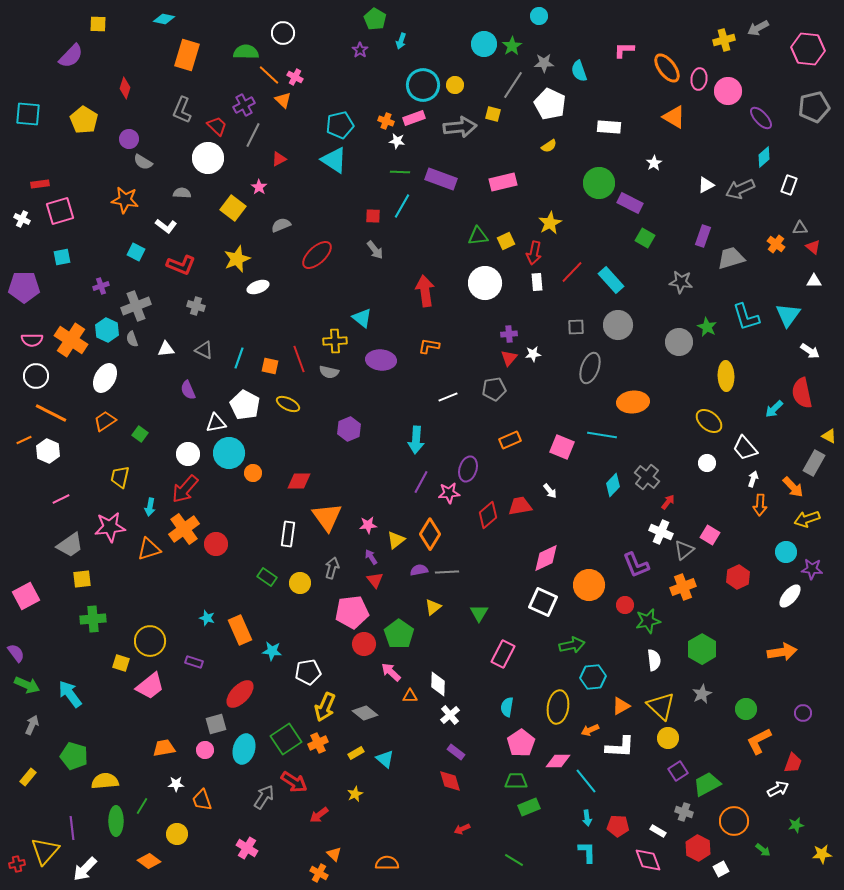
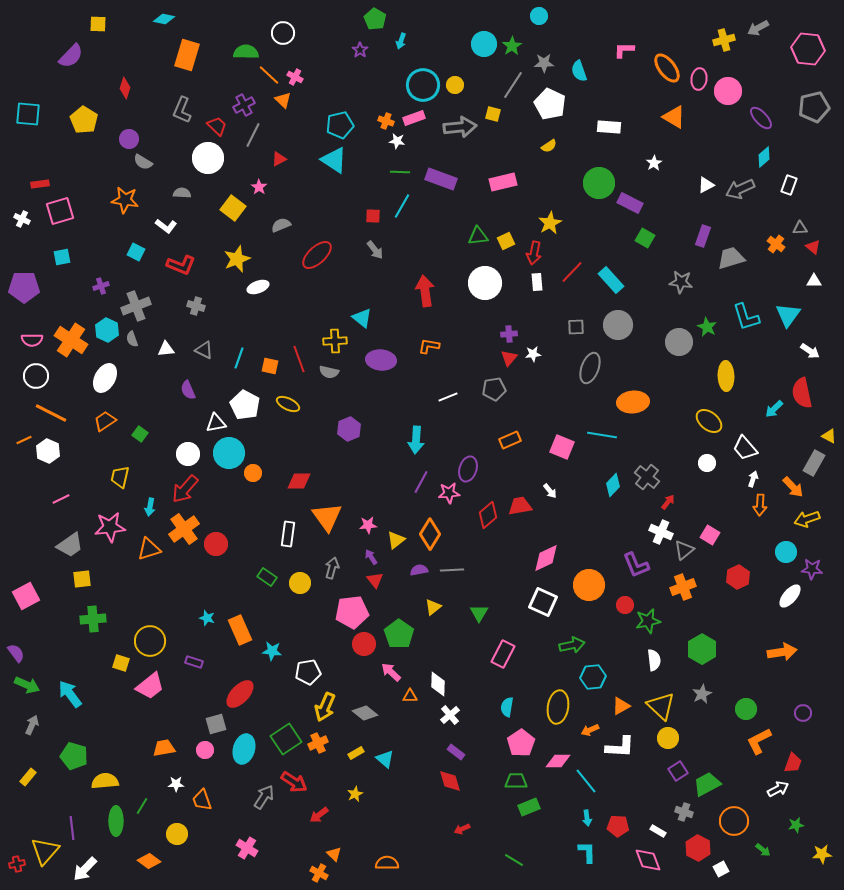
gray line at (447, 572): moved 5 px right, 2 px up
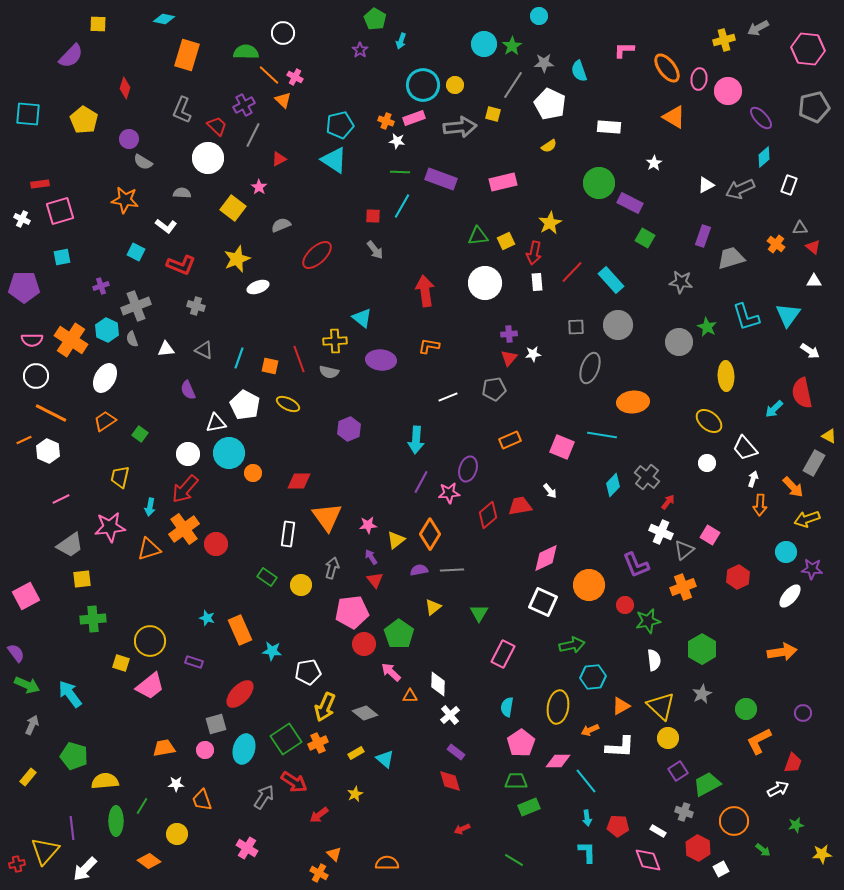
yellow circle at (300, 583): moved 1 px right, 2 px down
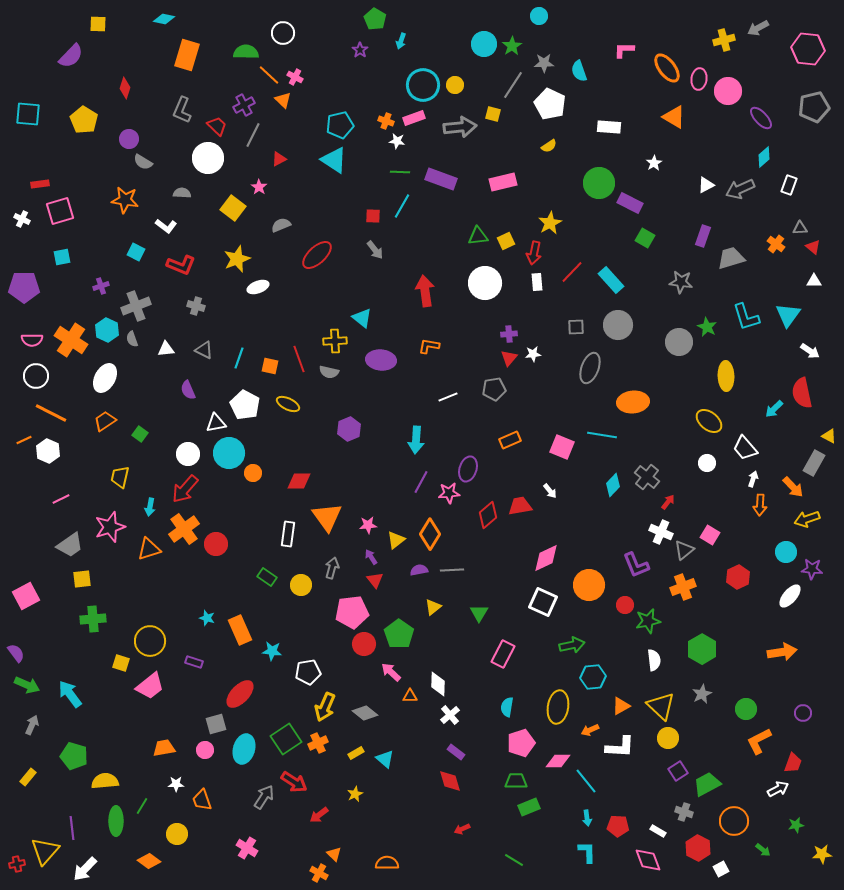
pink star at (110, 527): rotated 12 degrees counterclockwise
pink pentagon at (521, 743): rotated 16 degrees clockwise
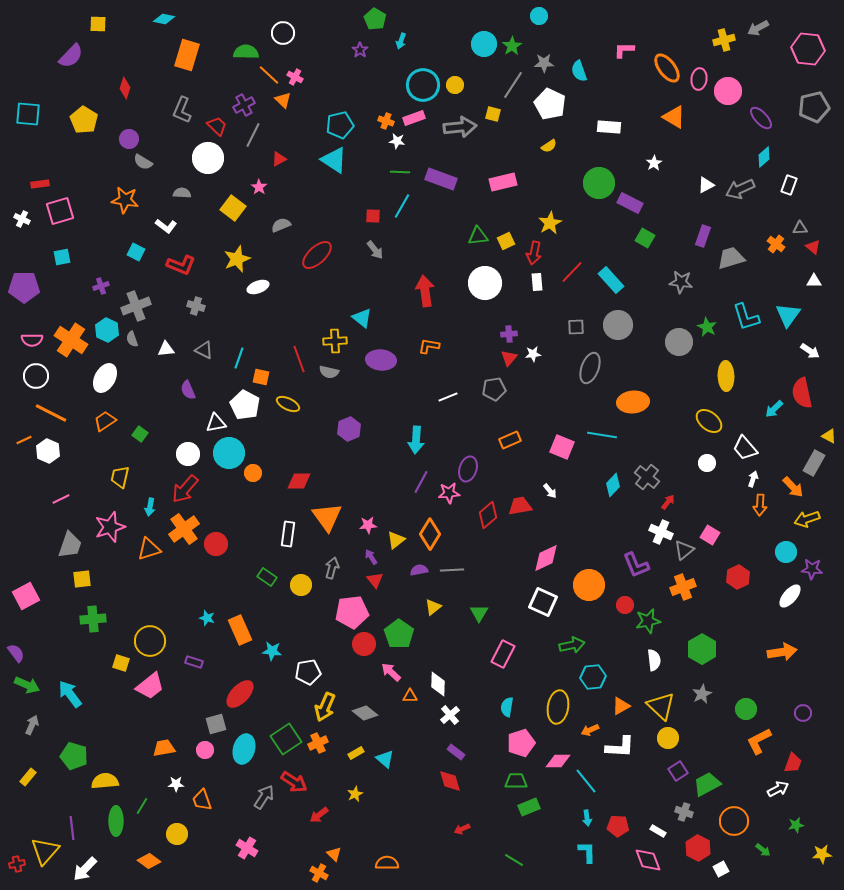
orange square at (270, 366): moved 9 px left, 11 px down
gray trapezoid at (70, 545): rotated 36 degrees counterclockwise
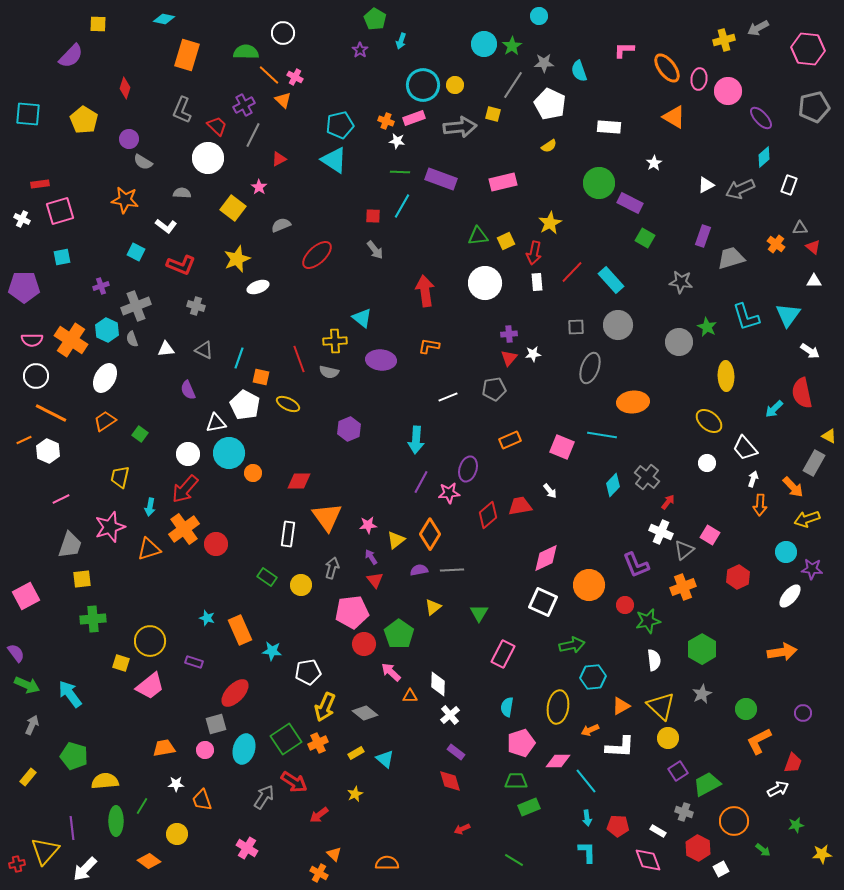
red ellipse at (240, 694): moved 5 px left, 1 px up
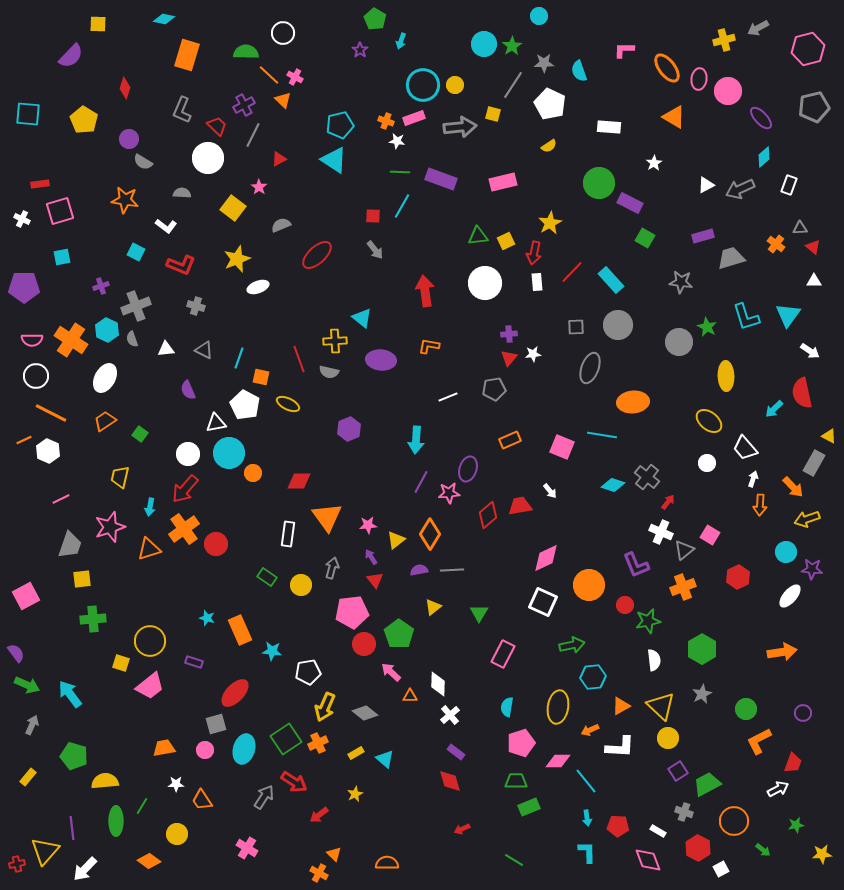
pink hexagon at (808, 49): rotated 20 degrees counterclockwise
purple rectangle at (703, 236): rotated 55 degrees clockwise
cyan diamond at (613, 485): rotated 65 degrees clockwise
orange trapezoid at (202, 800): rotated 15 degrees counterclockwise
